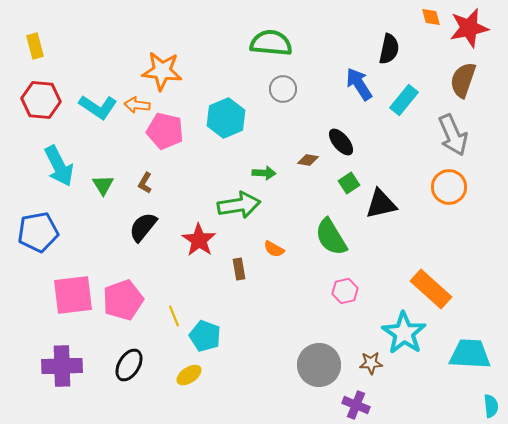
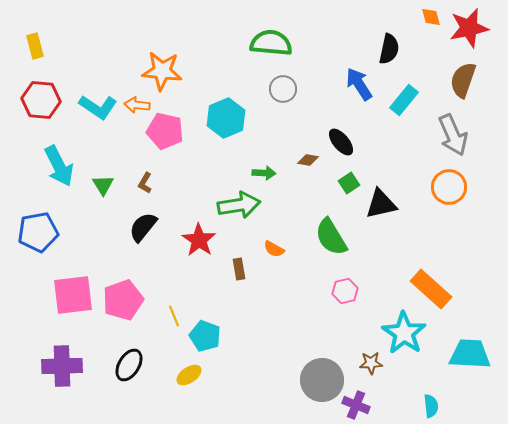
gray circle at (319, 365): moved 3 px right, 15 px down
cyan semicircle at (491, 406): moved 60 px left
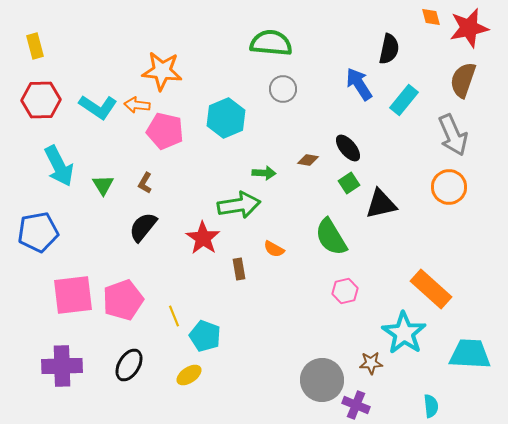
red hexagon at (41, 100): rotated 6 degrees counterclockwise
black ellipse at (341, 142): moved 7 px right, 6 px down
red star at (199, 240): moved 4 px right, 2 px up
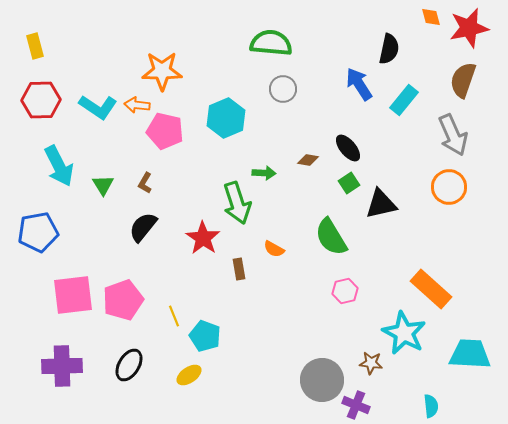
orange star at (162, 71): rotated 6 degrees counterclockwise
green arrow at (239, 205): moved 2 px left, 2 px up; rotated 81 degrees clockwise
cyan star at (404, 333): rotated 6 degrees counterclockwise
brown star at (371, 363): rotated 10 degrees clockwise
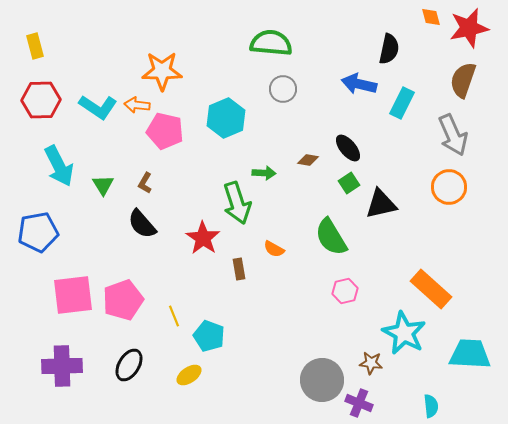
blue arrow at (359, 84): rotated 44 degrees counterclockwise
cyan rectangle at (404, 100): moved 2 px left, 3 px down; rotated 12 degrees counterclockwise
black semicircle at (143, 227): moved 1 px left, 3 px up; rotated 80 degrees counterclockwise
cyan pentagon at (205, 336): moved 4 px right
purple cross at (356, 405): moved 3 px right, 2 px up
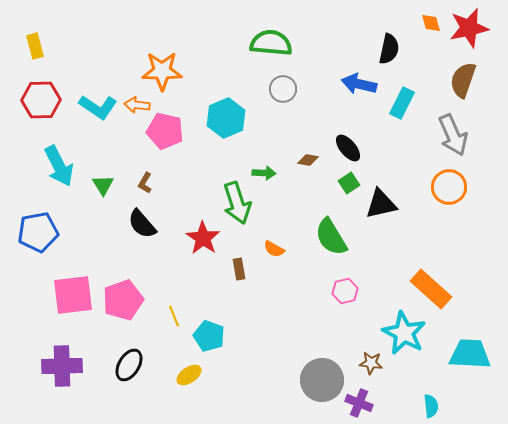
orange diamond at (431, 17): moved 6 px down
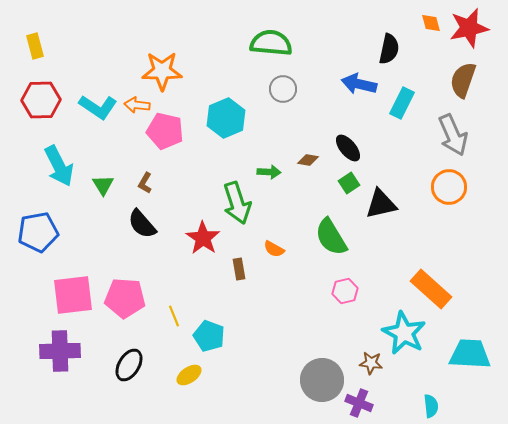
green arrow at (264, 173): moved 5 px right, 1 px up
pink pentagon at (123, 300): moved 2 px right, 2 px up; rotated 24 degrees clockwise
purple cross at (62, 366): moved 2 px left, 15 px up
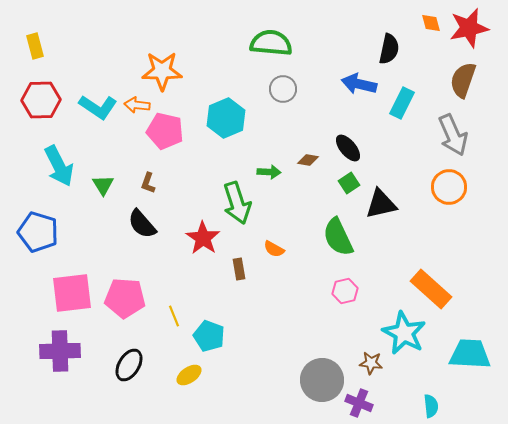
brown L-shape at (145, 183): moved 3 px right; rotated 10 degrees counterclockwise
blue pentagon at (38, 232): rotated 27 degrees clockwise
green semicircle at (331, 237): moved 7 px right; rotated 6 degrees clockwise
pink square at (73, 295): moved 1 px left, 2 px up
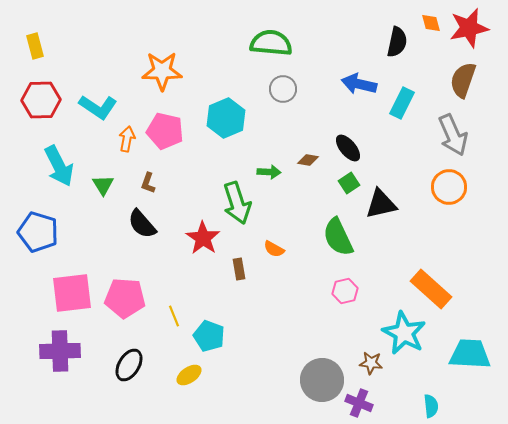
black semicircle at (389, 49): moved 8 px right, 7 px up
orange arrow at (137, 105): moved 10 px left, 34 px down; rotated 95 degrees clockwise
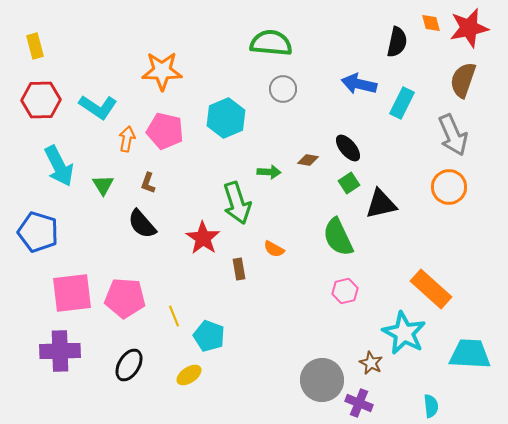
brown star at (371, 363): rotated 20 degrees clockwise
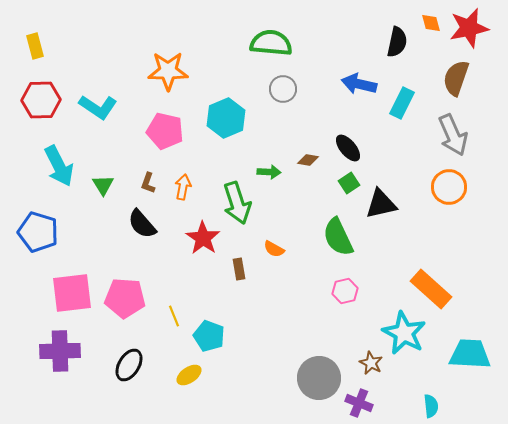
orange star at (162, 71): moved 6 px right
brown semicircle at (463, 80): moved 7 px left, 2 px up
orange arrow at (127, 139): moved 56 px right, 48 px down
gray circle at (322, 380): moved 3 px left, 2 px up
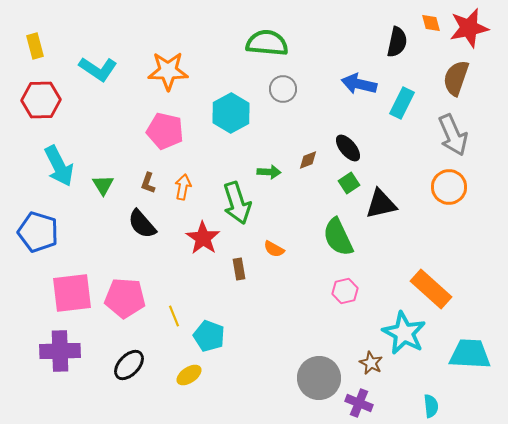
green semicircle at (271, 43): moved 4 px left
cyan L-shape at (98, 107): moved 38 px up
cyan hexagon at (226, 118): moved 5 px right, 5 px up; rotated 6 degrees counterclockwise
brown diamond at (308, 160): rotated 30 degrees counterclockwise
black ellipse at (129, 365): rotated 12 degrees clockwise
